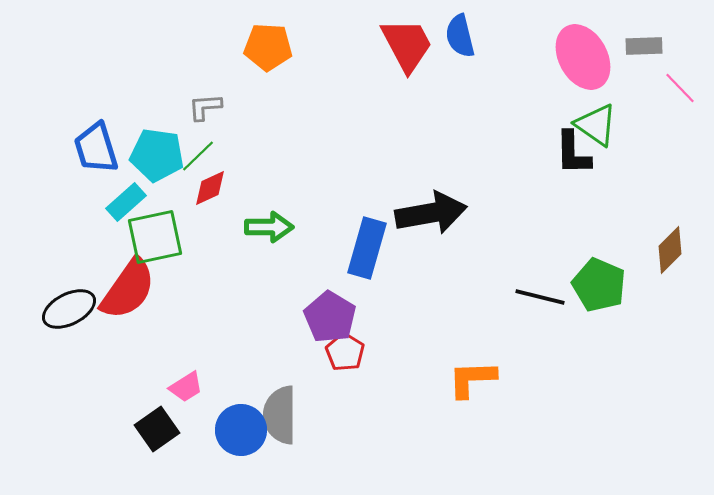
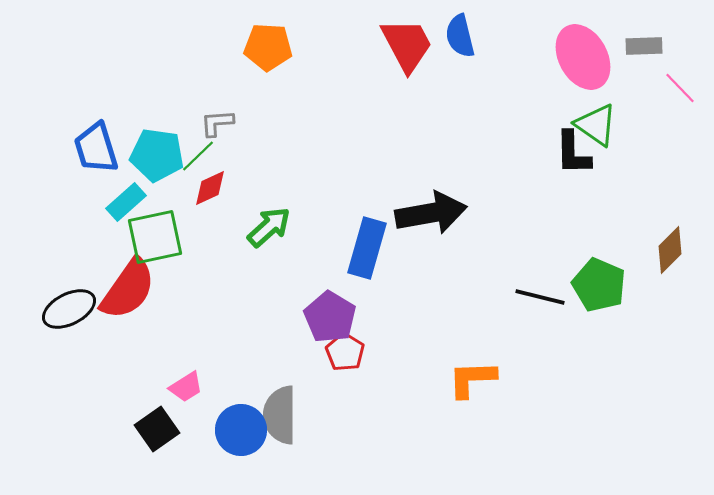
gray L-shape: moved 12 px right, 16 px down
green arrow: rotated 42 degrees counterclockwise
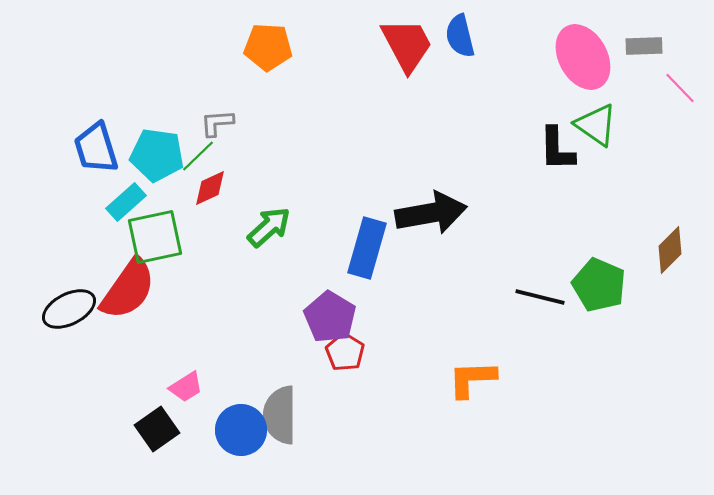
black L-shape: moved 16 px left, 4 px up
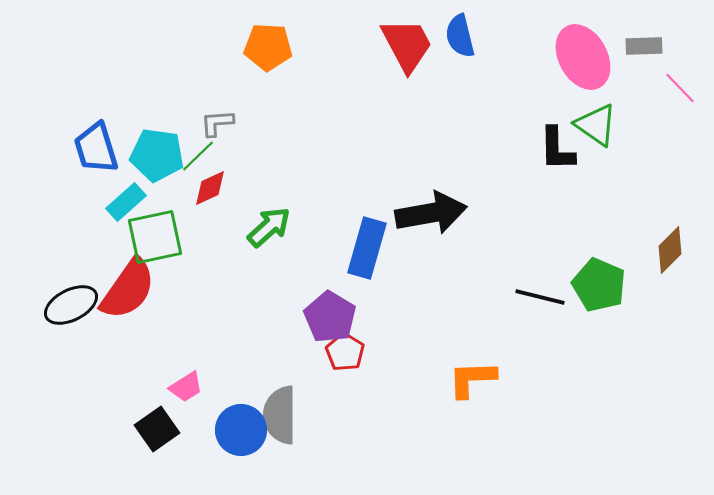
black ellipse: moved 2 px right, 4 px up
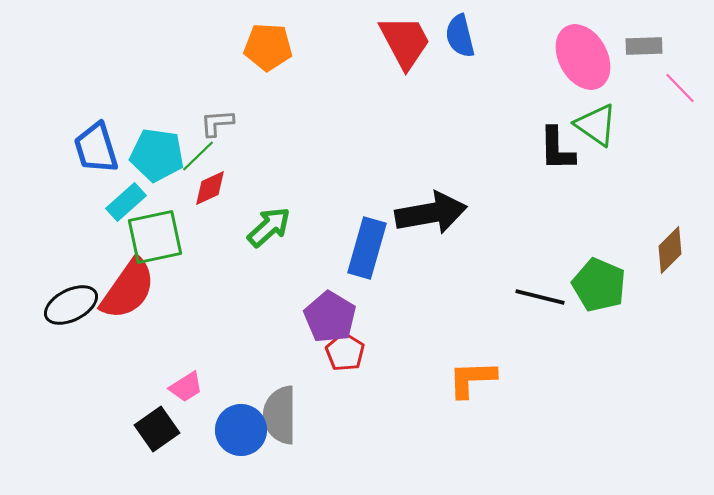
red trapezoid: moved 2 px left, 3 px up
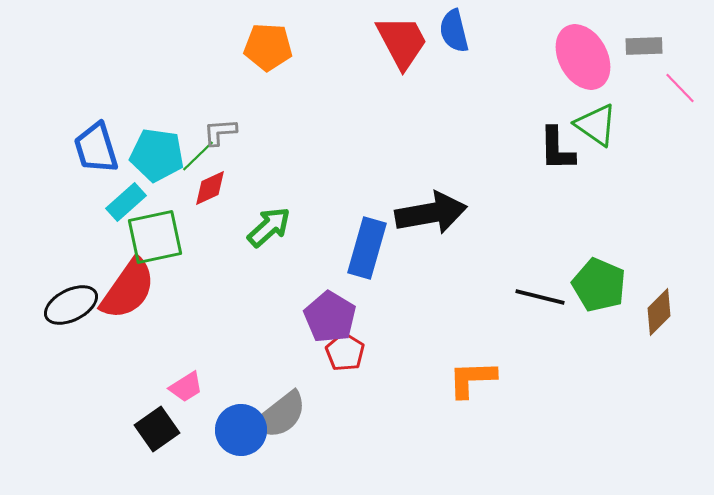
blue semicircle: moved 6 px left, 5 px up
red trapezoid: moved 3 px left
gray L-shape: moved 3 px right, 9 px down
brown diamond: moved 11 px left, 62 px down
gray semicircle: rotated 128 degrees counterclockwise
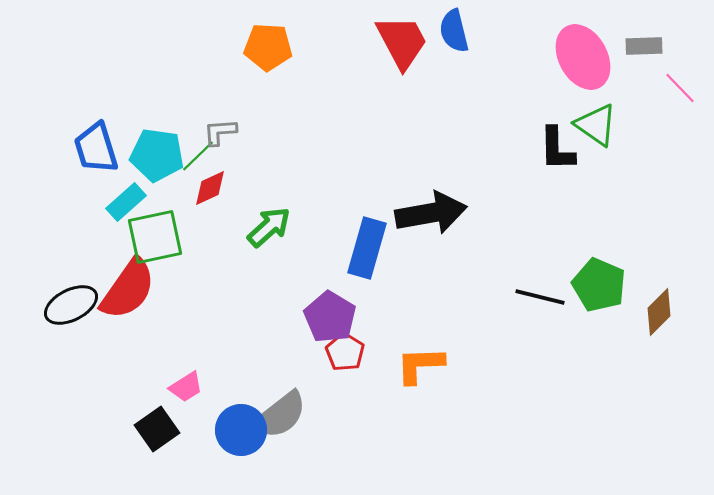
orange L-shape: moved 52 px left, 14 px up
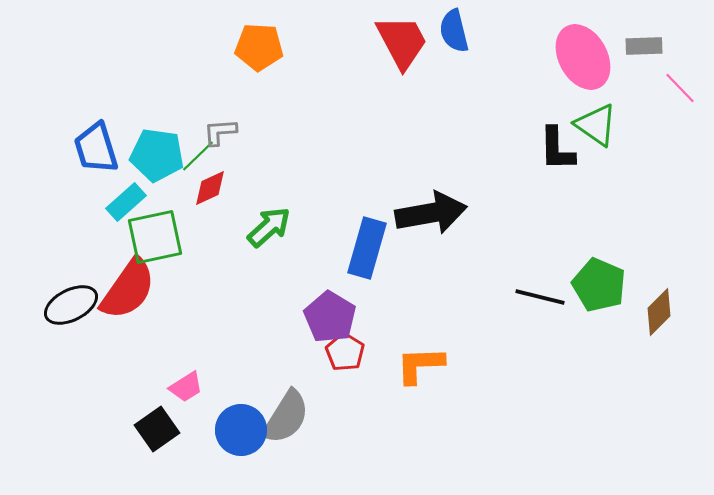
orange pentagon: moved 9 px left
gray semicircle: moved 6 px right, 2 px down; rotated 20 degrees counterclockwise
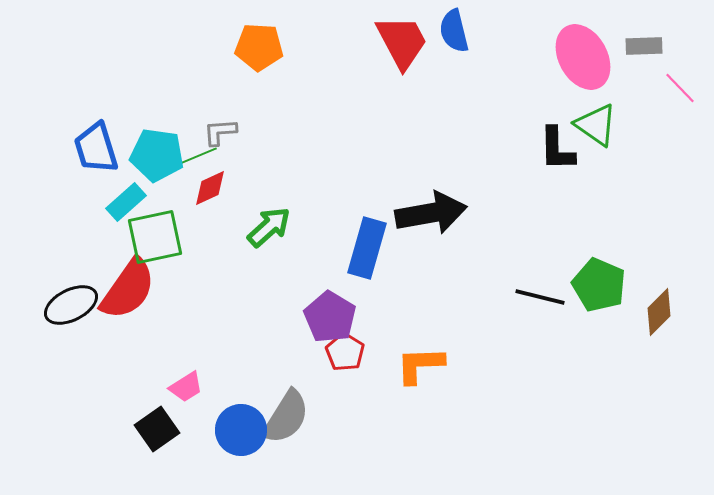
green line: rotated 21 degrees clockwise
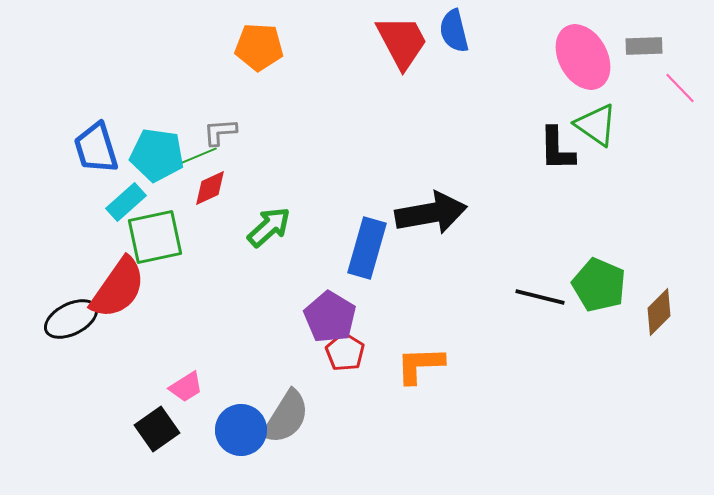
red semicircle: moved 10 px left, 1 px up
black ellipse: moved 14 px down
